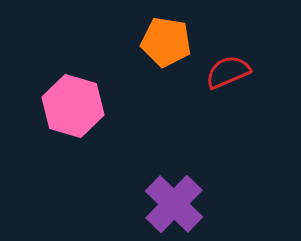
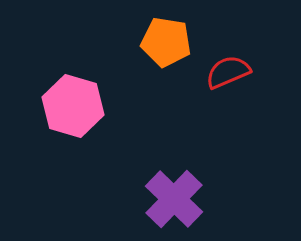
purple cross: moved 5 px up
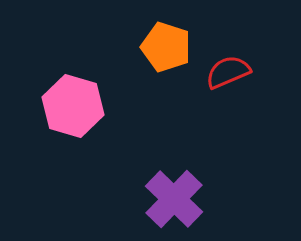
orange pentagon: moved 5 px down; rotated 9 degrees clockwise
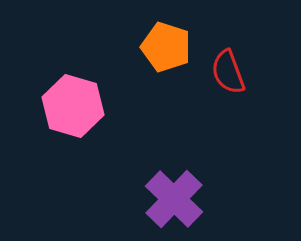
red semicircle: rotated 87 degrees counterclockwise
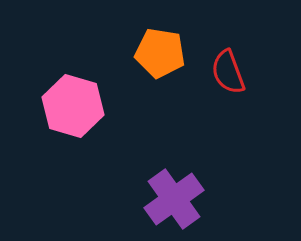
orange pentagon: moved 6 px left, 6 px down; rotated 9 degrees counterclockwise
purple cross: rotated 10 degrees clockwise
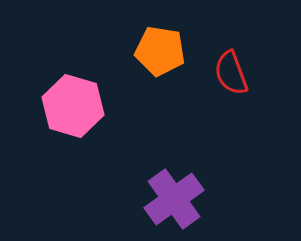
orange pentagon: moved 2 px up
red semicircle: moved 3 px right, 1 px down
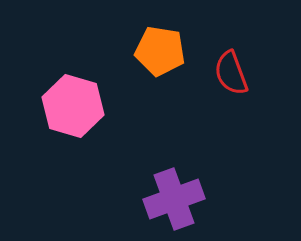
purple cross: rotated 16 degrees clockwise
